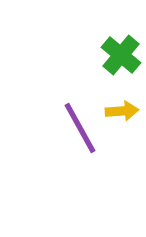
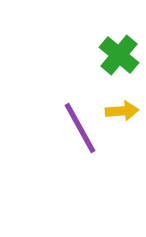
green cross: moved 2 px left
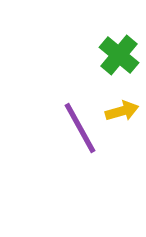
yellow arrow: rotated 12 degrees counterclockwise
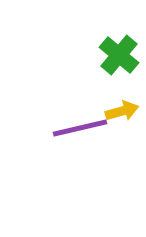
purple line: rotated 74 degrees counterclockwise
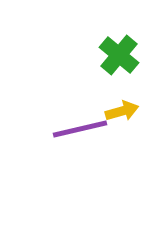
purple line: moved 1 px down
